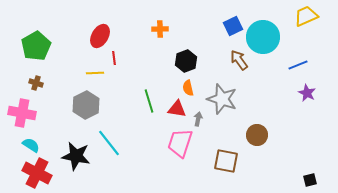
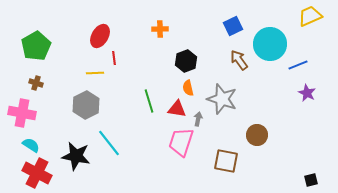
yellow trapezoid: moved 4 px right
cyan circle: moved 7 px right, 7 px down
pink trapezoid: moved 1 px right, 1 px up
black square: moved 1 px right
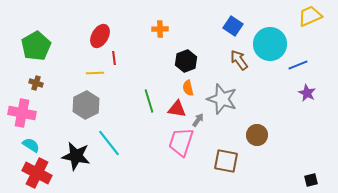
blue square: rotated 30 degrees counterclockwise
gray arrow: moved 1 px down; rotated 24 degrees clockwise
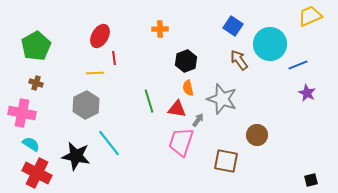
cyan semicircle: moved 1 px up
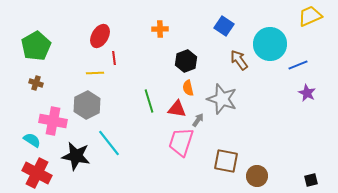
blue square: moved 9 px left
gray hexagon: moved 1 px right
pink cross: moved 31 px right, 8 px down
brown circle: moved 41 px down
cyan semicircle: moved 1 px right, 4 px up
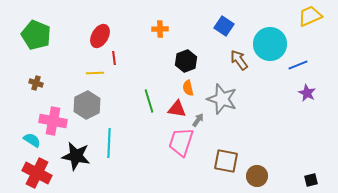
green pentagon: moved 11 px up; rotated 20 degrees counterclockwise
cyan line: rotated 40 degrees clockwise
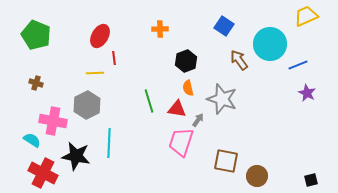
yellow trapezoid: moved 4 px left
red cross: moved 6 px right
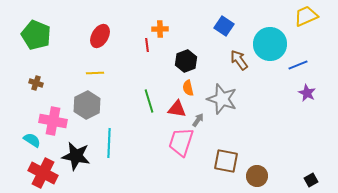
red line: moved 33 px right, 13 px up
black square: rotated 16 degrees counterclockwise
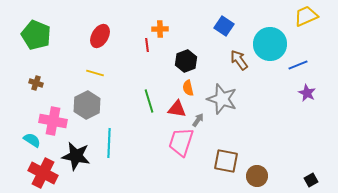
yellow line: rotated 18 degrees clockwise
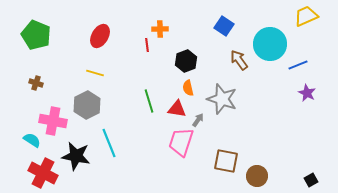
cyan line: rotated 24 degrees counterclockwise
